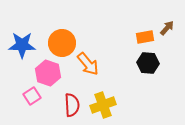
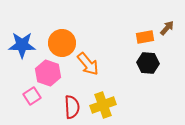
red semicircle: moved 2 px down
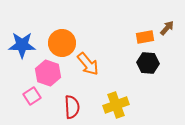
yellow cross: moved 13 px right
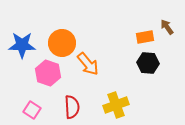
brown arrow: moved 1 px up; rotated 77 degrees counterclockwise
pink square: moved 14 px down; rotated 24 degrees counterclockwise
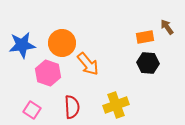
blue star: rotated 8 degrees counterclockwise
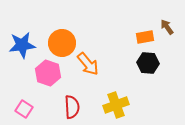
pink square: moved 8 px left, 1 px up
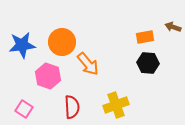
brown arrow: moved 6 px right; rotated 35 degrees counterclockwise
orange circle: moved 1 px up
pink hexagon: moved 3 px down
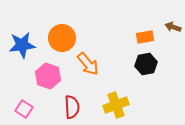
orange circle: moved 4 px up
black hexagon: moved 2 px left, 1 px down; rotated 15 degrees counterclockwise
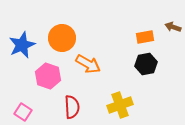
blue star: rotated 16 degrees counterclockwise
orange arrow: rotated 20 degrees counterclockwise
yellow cross: moved 4 px right
pink square: moved 1 px left, 3 px down
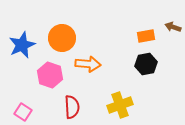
orange rectangle: moved 1 px right, 1 px up
orange arrow: rotated 25 degrees counterclockwise
pink hexagon: moved 2 px right, 1 px up
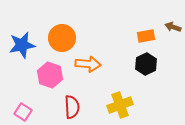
blue star: rotated 12 degrees clockwise
black hexagon: rotated 15 degrees counterclockwise
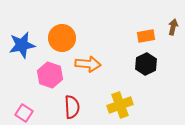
brown arrow: rotated 84 degrees clockwise
pink square: moved 1 px right, 1 px down
